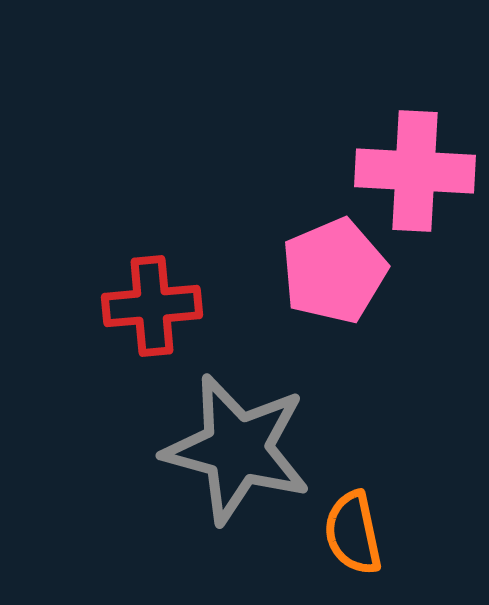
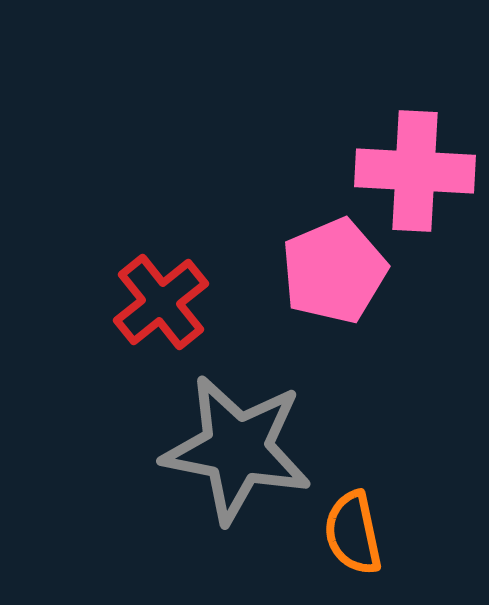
red cross: moved 9 px right, 4 px up; rotated 34 degrees counterclockwise
gray star: rotated 4 degrees counterclockwise
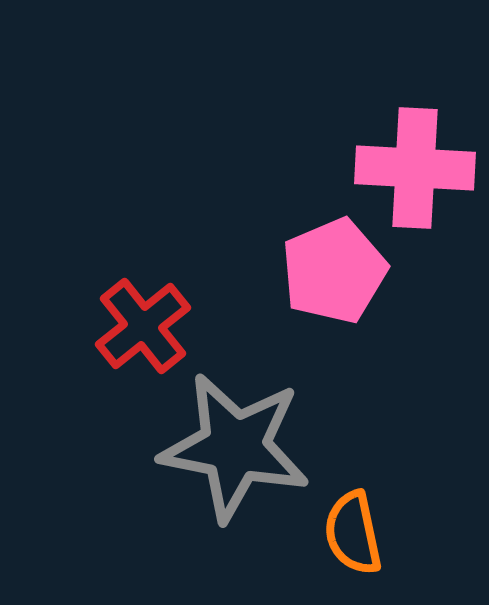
pink cross: moved 3 px up
red cross: moved 18 px left, 24 px down
gray star: moved 2 px left, 2 px up
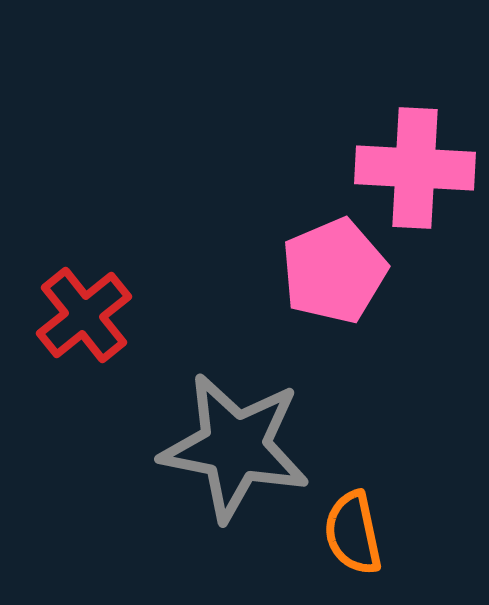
red cross: moved 59 px left, 11 px up
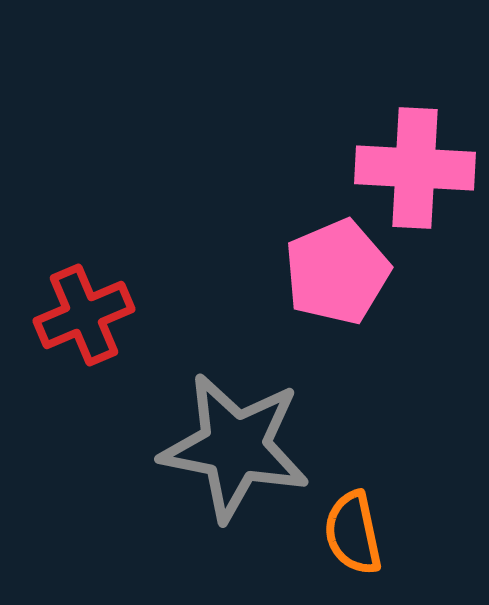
pink pentagon: moved 3 px right, 1 px down
red cross: rotated 16 degrees clockwise
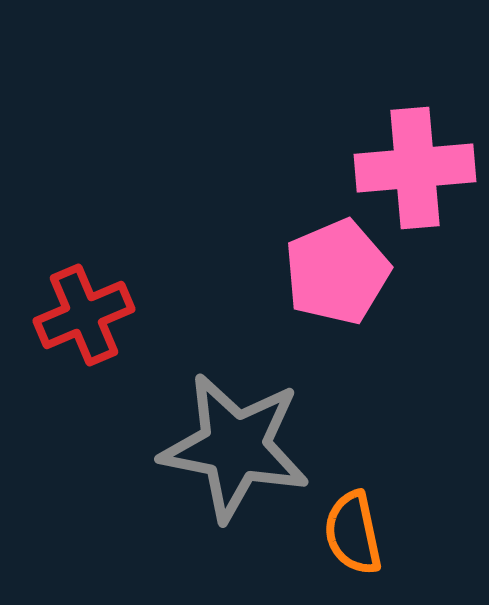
pink cross: rotated 8 degrees counterclockwise
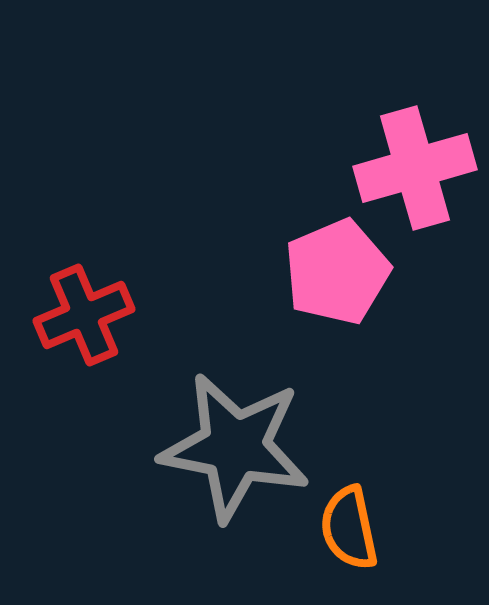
pink cross: rotated 11 degrees counterclockwise
orange semicircle: moved 4 px left, 5 px up
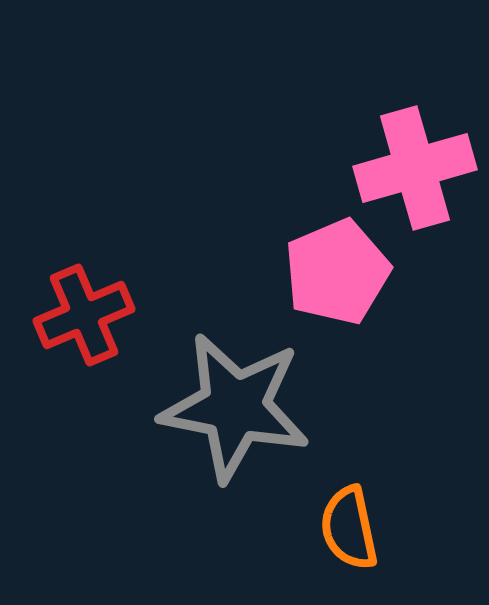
gray star: moved 40 px up
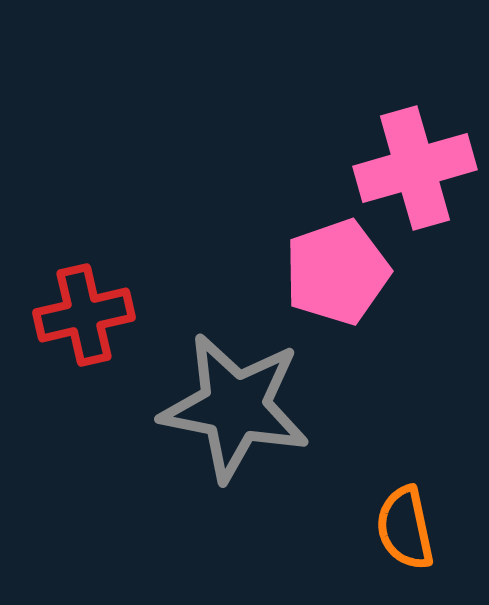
pink pentagon: rotated 4 degrees clockwise
red cross: rotated 10 degrees clockwise
orange semicircle: moved 56 px right
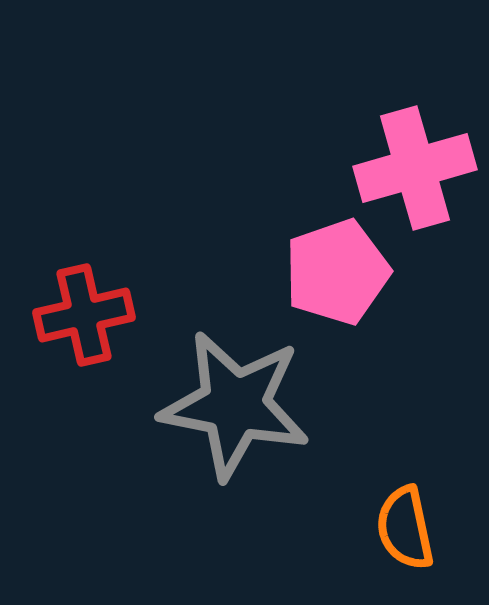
gray star: moved 2 px up
